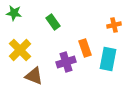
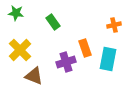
green star: moved 2 px right
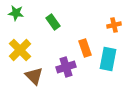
purple cross: moved 5 px down
brown triangle: rotated 24 degrees clockwise
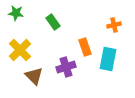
orange rectangle: moved 1 px up
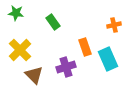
cyan rectangle: rotated 35 degrees counterclockwise
brown triangle: moved 1 px up
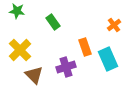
green star: moved 1 px right, 2 px up
orange cross: rotated 24 degrees counterclockwise
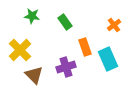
green star: moved 15 px right, 5 px down
green rectangle: moved 12 px right
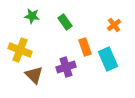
yellow cross: rotated 25 degrees counterclockwise
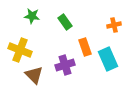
orange cross: rotated 24 degrees clockwise
purple cross: moved 1 px left, 2 px up
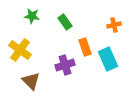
yellow cross: rotated 15 degrees clockwise
brown triangle: moved 3 px left, 6 px down
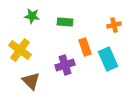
green rectangle: rotated 49 degrees counterclockwise
